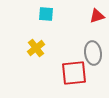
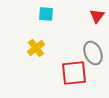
red triangle: rotated 35 degrees counterclockwise
gray ellipse: rotated 15 degrees counterclockwise
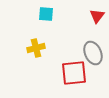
yellow cross: rotated 24 degrees clockwise
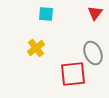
red triangle: moved 2 px left, 3 px up
yellow cross: rotated 24 degrees counterclockwise
red square: moved 1 px left, 1 px down
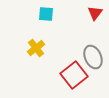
gray ellipse: moved 4 px down
red square: moved 1 px right, 1 px down; rotated 32 degrees counterclockwise
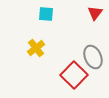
red square: rotated 8 degrees counterclockwise
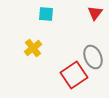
yellow cross: moved 3 px left
red square: rotated 12 degrees clockwise
